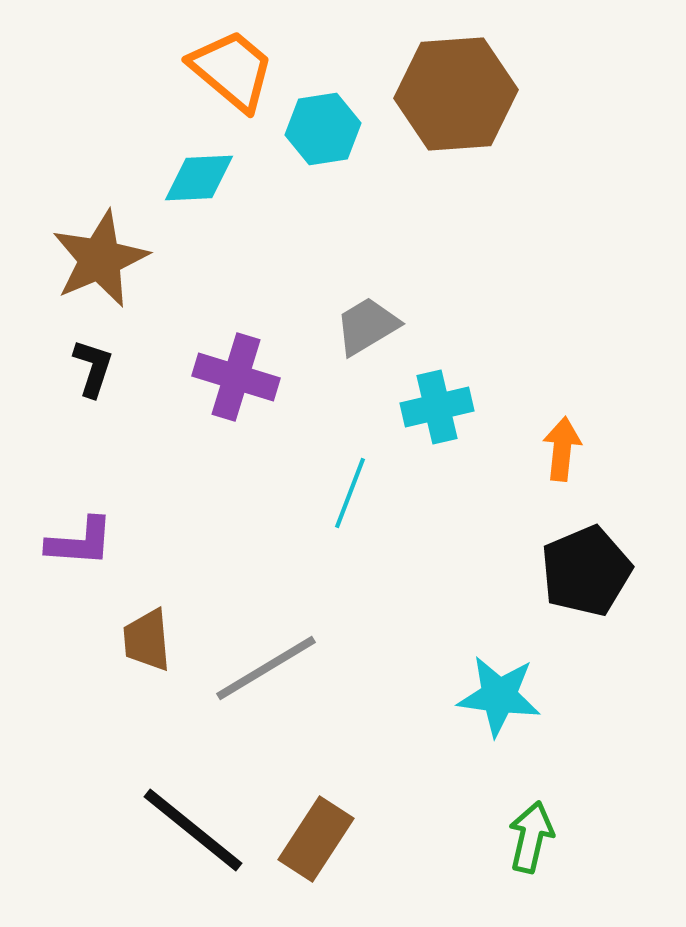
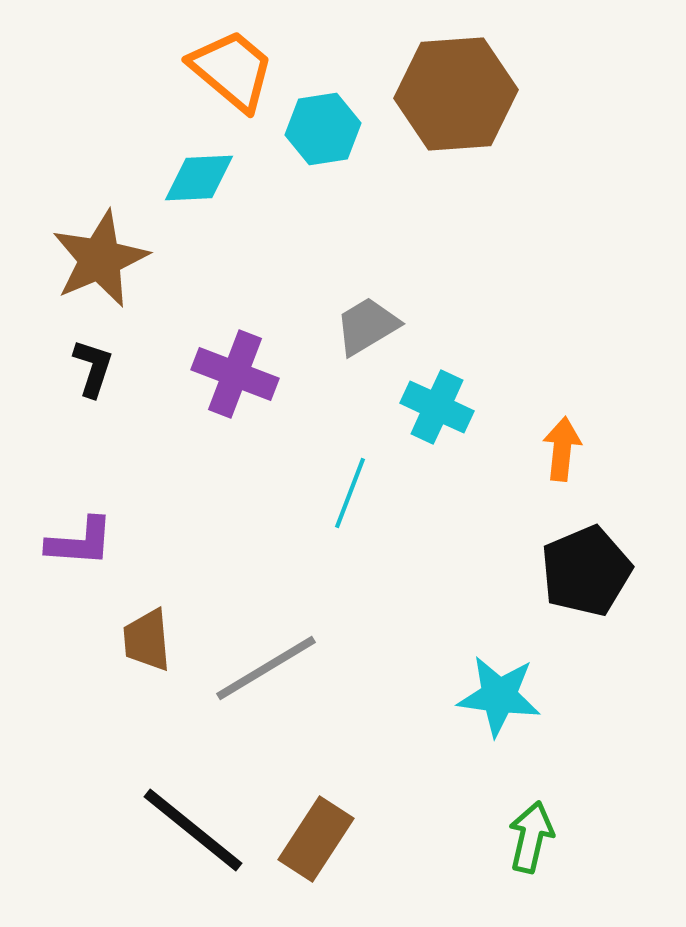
purple cross: moved 1 px left, 3 px up; rotated 4 degrees clockwise
cyan cross: rotated 38 degrees clockwise
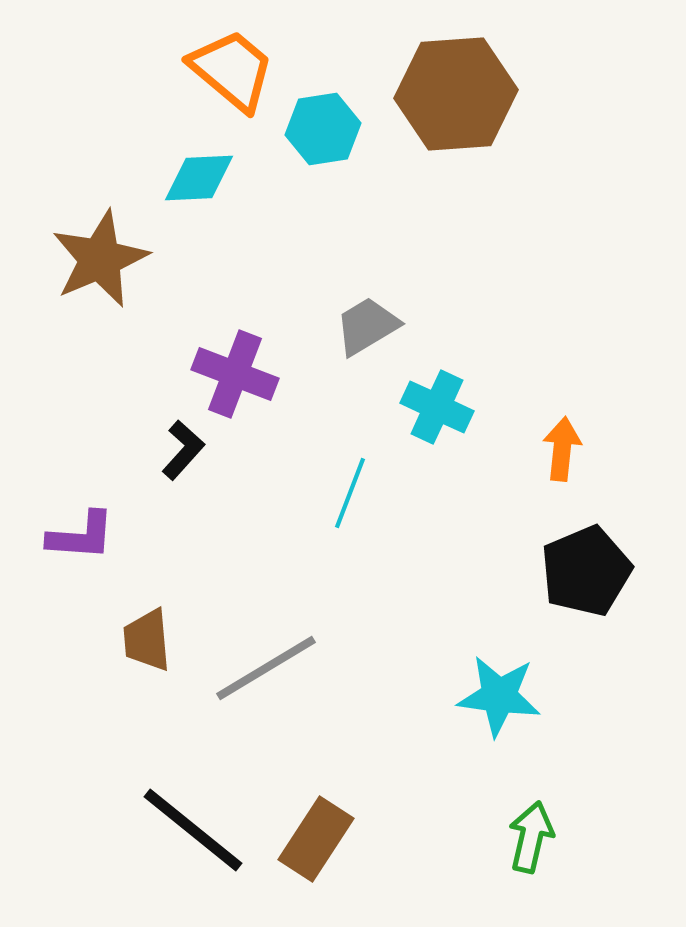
black L-shape: moved 90 px right, 82 px down; rotated 24 degrees clockwise
purple L-shape: moved 1 px right, 6 px up
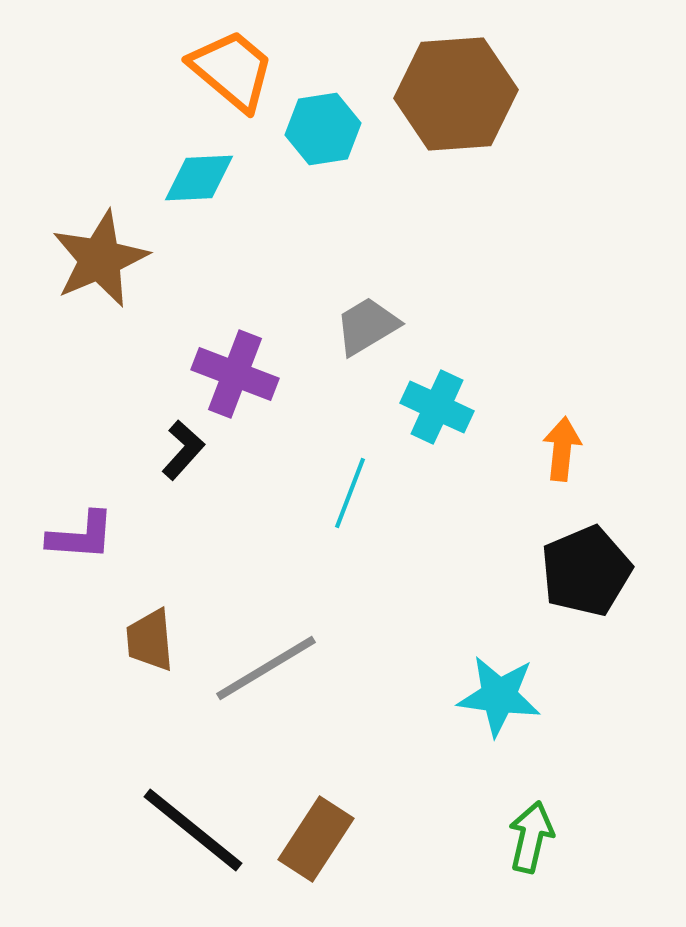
brown trapezoid: moved 3 px right
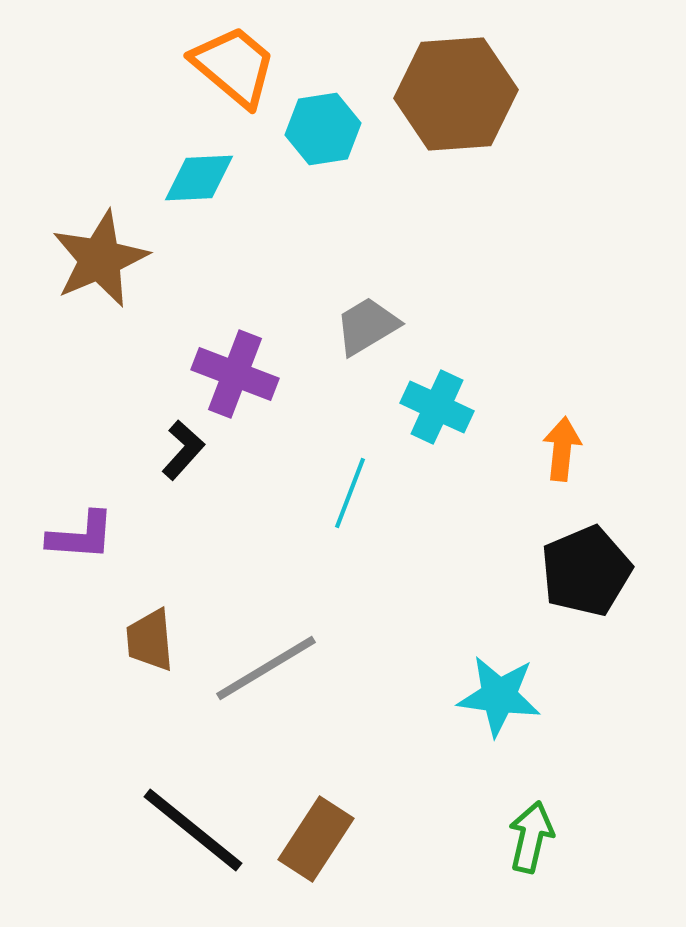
orange trapezoid: moved 2 px right, 4 px up
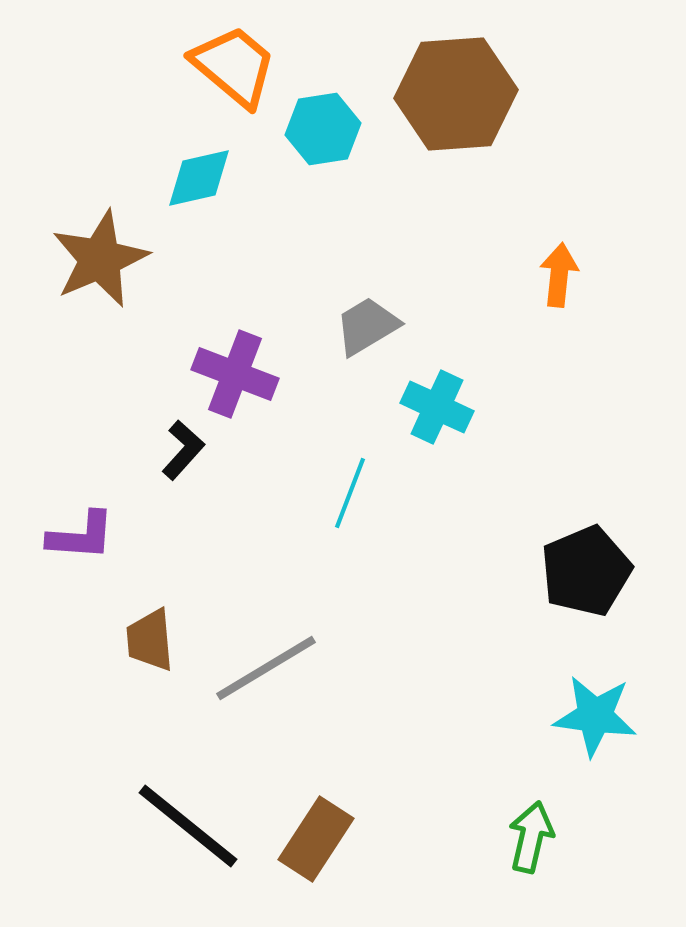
cyan diamond: rotated 10 degrees counterclockwise
orange arrow: moved 3 px left, 174 px up
cyan star: moved 96 px right, 20 px down
black line: moved 5 px left, 4 px up
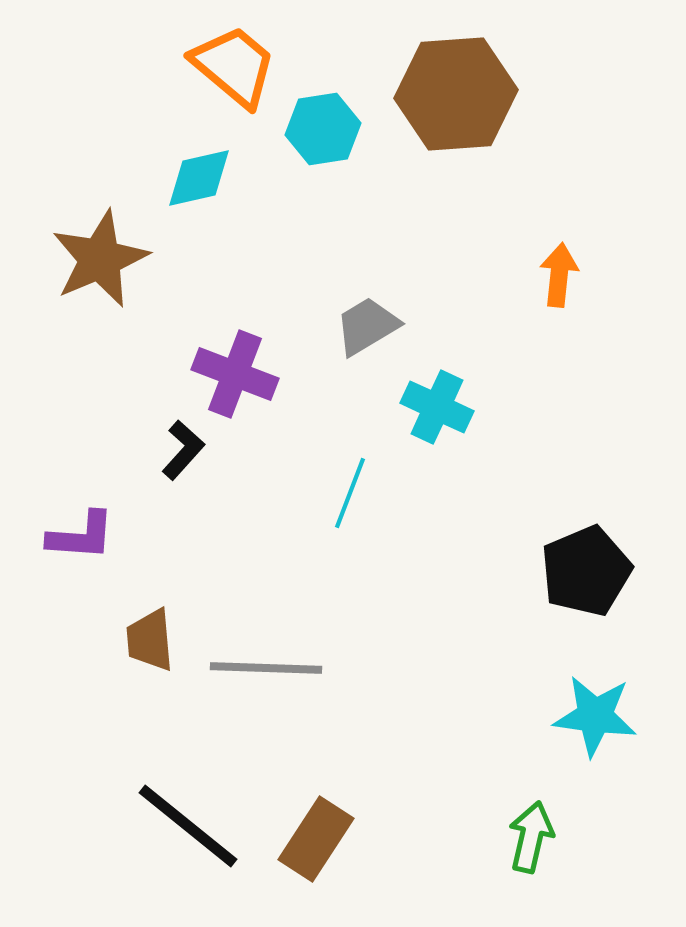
gray line: rotated 33 degrees clockwise
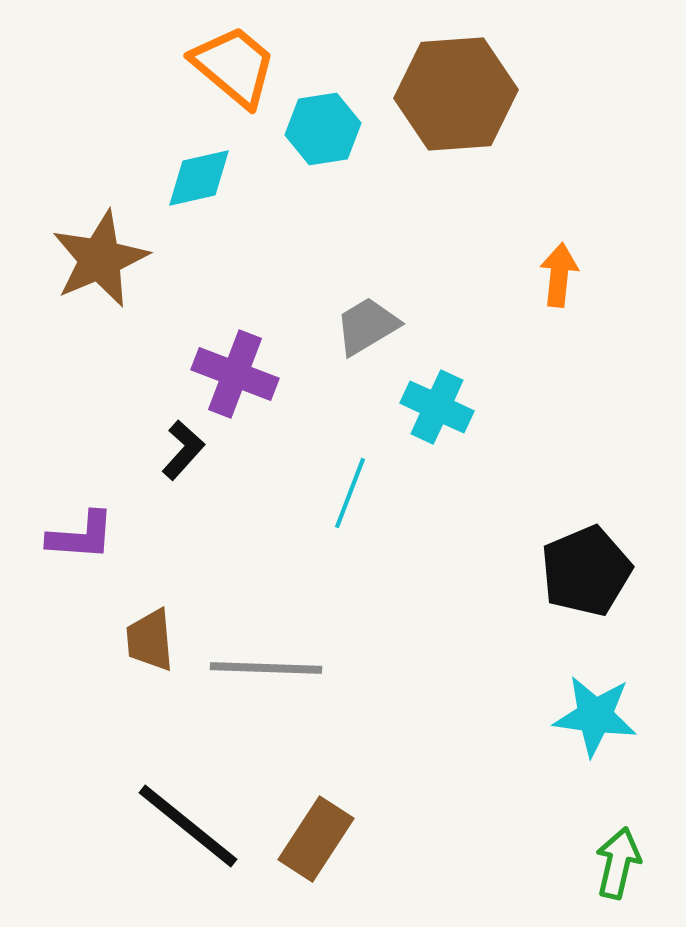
green arrow: moved 87 px right, 26 px down
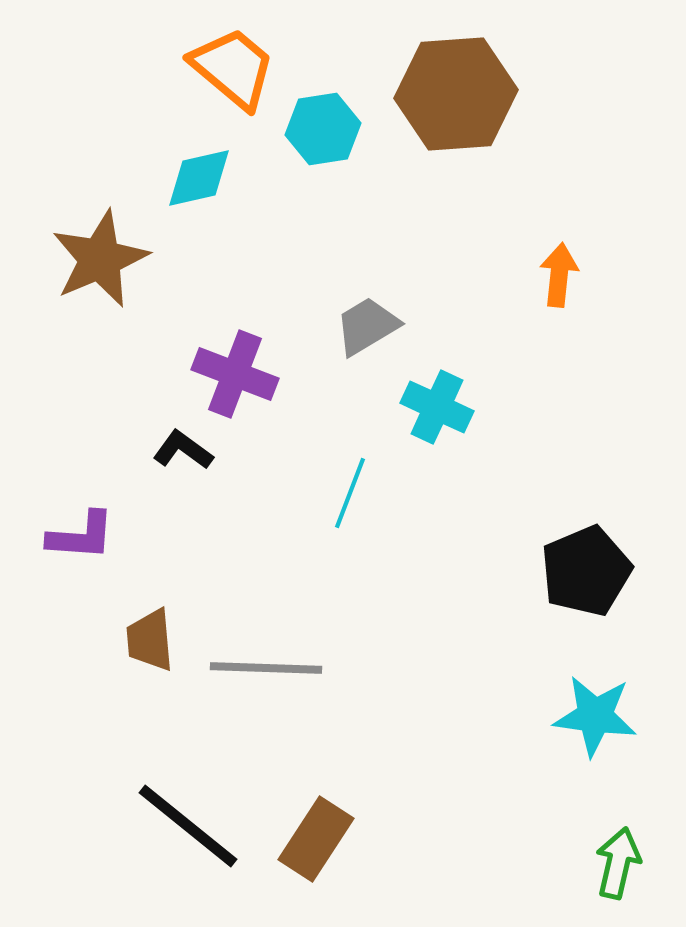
orange trapezoid: moved 1 px left, 2 px down
black L-shape: rotated 96 degrees counterclockwise
